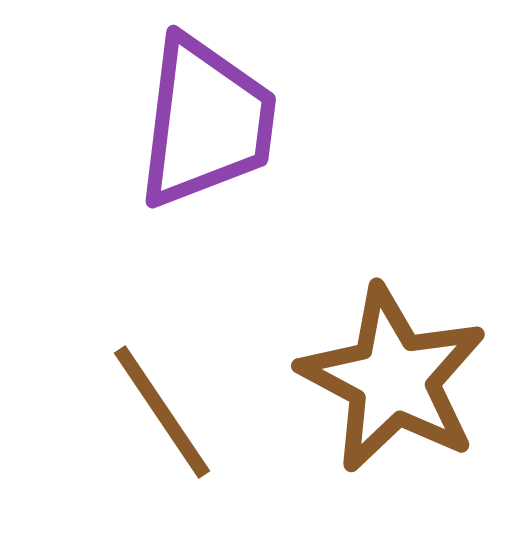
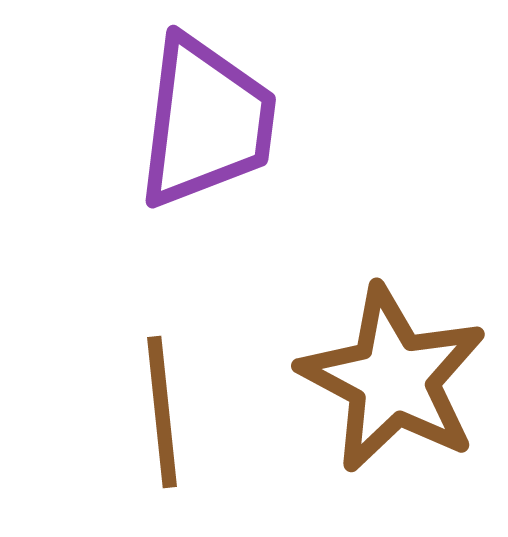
brown line: rotated 28 degrees clockwise
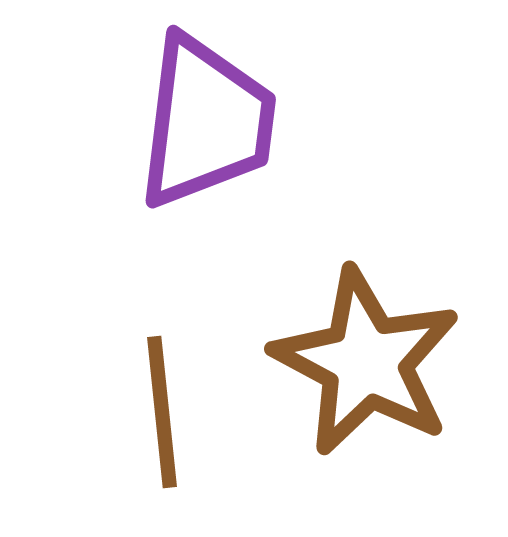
brown star: moved 27 px left, 17 px up
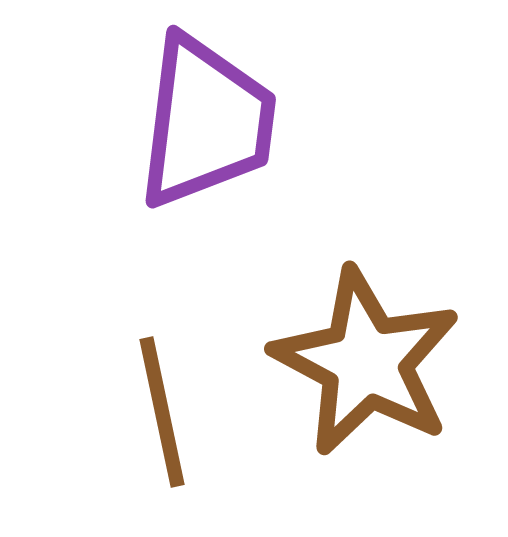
brown line: rotated 6 degrees counterclockwise
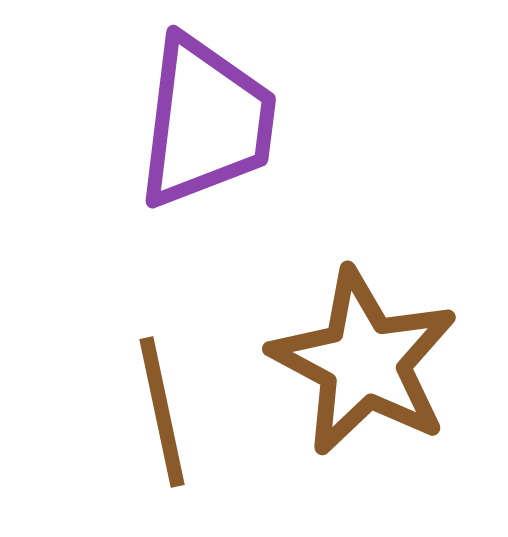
brown star: moved 2 px left
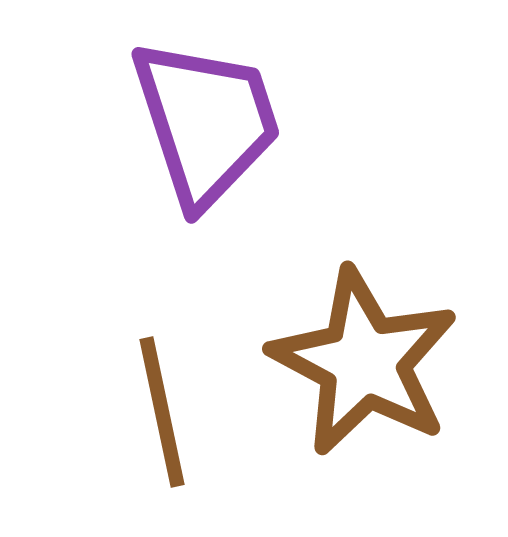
purple trapezoid: rotated 25 degrees counterclockwise
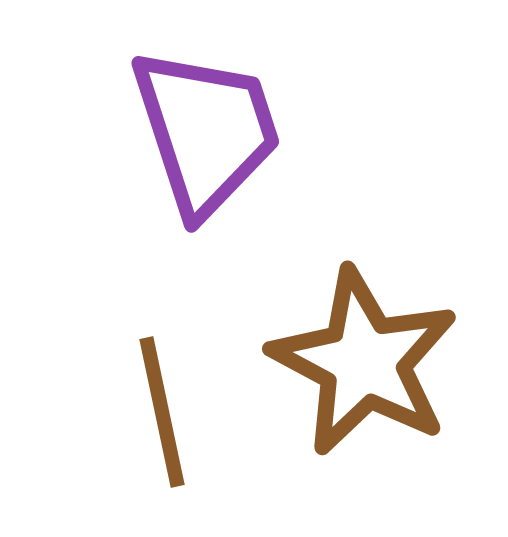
purple trapezoid: moved 9 px down
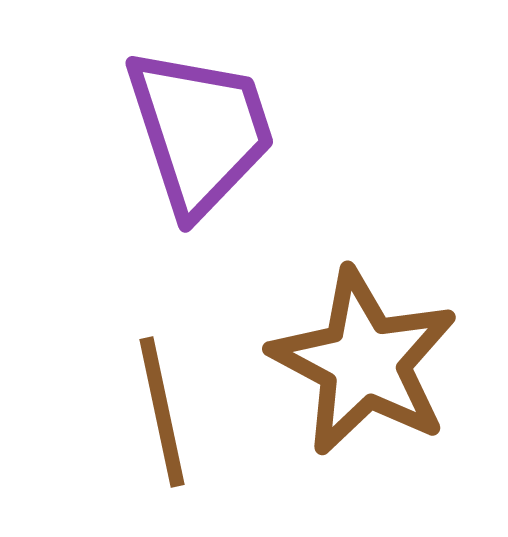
purple trapezoid: moved 6 px left
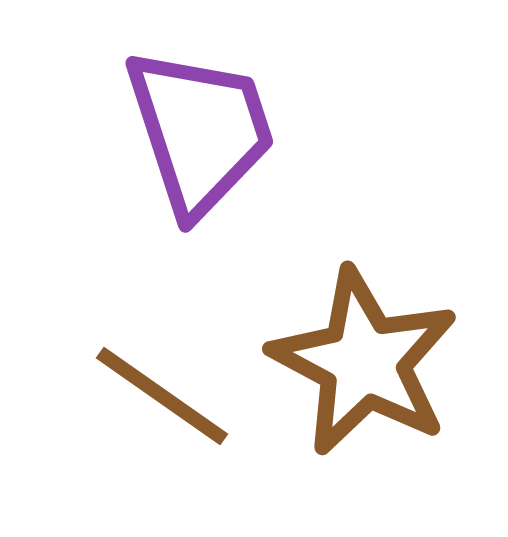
brown line: moved 16 px up; rotated 43 degrees counterclockwise
